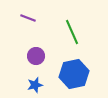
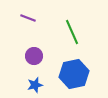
purple circle: moved 2 px left
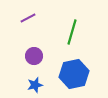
purple line: rotated 49 degrees counterclockwise
green line: rotated 40 degrees clockwise
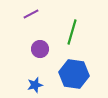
purple line: moved 3 px right, 4 px up
purple circle: moved 6 px right, 7 px up
blue hexagon: rotated 20 degrees clockwise
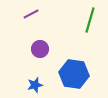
green line: moved 18 px right, 12 px up
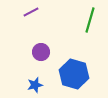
purple line: moved 2 px up
purple circle: moved 1 px right, 3 px down
blue hexagon: rotated 8 degrees clockwise
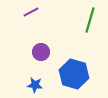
blue star: rotated 21 degrees clockwise
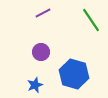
purple line: moved 12 px right, 1 px down
green line: moved 1 px right; rotated 50 degrees counterclockwise
blue star: rotated 28 degrees counterclockwise
